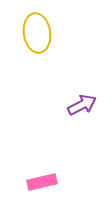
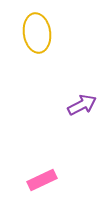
pink rectangle: moved 2 px up; rotated 12 degrees counterclockwise
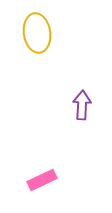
purple arrow: rotated 60 degrees counterclockwise
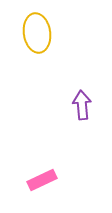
purple arrow: rotated 8 degrees counterclockwise
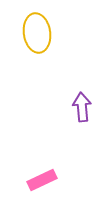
purple arrow: moved 2 px down
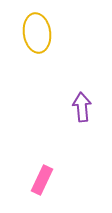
pink rectangle: rotated 40 degrees counterclockwise
